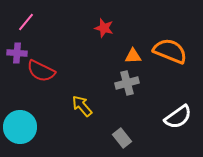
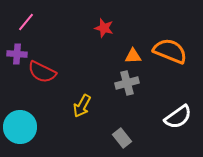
purple cross: moved 1 px down
red semicircle: moved 1 px right, 1 px down
yellow arrow: rotated 110 degrees counterclockwise
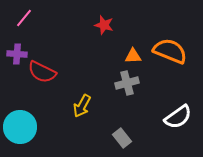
pink line: moved 2 px left, 4 px up
red star: moved 3 px up
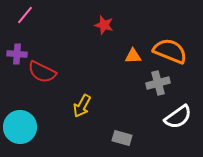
pink line: moved 1 px right, 3 px up
gray cross: moved 31 px right
gray rectangle: rotated 36 degrees counterclockwise
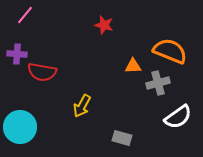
orange triangle: moved 10 px down
red semicircle: rotated 16 degrees counterclockwise
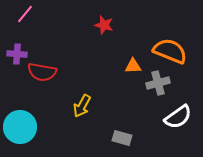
pink line: moved 1 px up
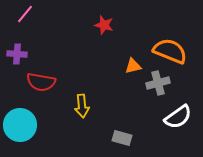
orange triangle: rotated 12 degrees counterclockwise
red semicircle: moved 1 px left, 10 px down
yellow arrow: rotated 35 degrees counterclockwise
cyan circle: moved 2 px up
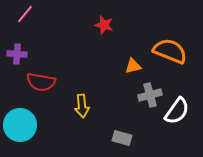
gray cross: moved 8 px left, 12 px down
white semicircle: moved 1 px left, 6 px up; rotated 20 degrees counterclockwise
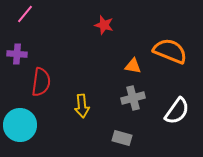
orange triangle: rotated 24 degrees clockwise
red semicircle: rotated 92 degrees counterclockwise
gray cross: moved 17 px left, 3 px down
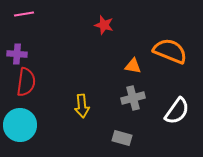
pink line: moved 1 px left; rotated 42 degrees clockwise
red semicircle: moved 15 px left
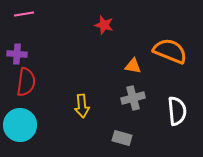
white semicircle: rotated 40 degrees counterclockwise
